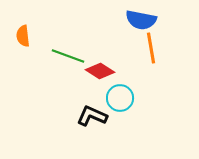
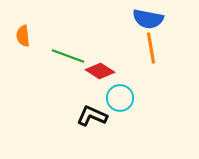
blue semicircle: moved 7 px right, 1 px up
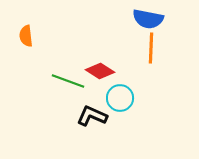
orange semicircle: moved 3 px right
orange line: rotated 12 degrees clockwise
green line: moved 25 px down
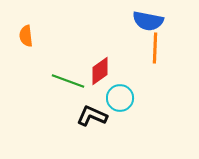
blue semicircle: moved 2 px down
orange line: moved 4 px right
red diamond: rotated 68 degrees counterclockwise
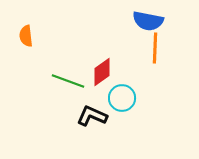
red diamond: moved 2 px right, 1 px down
cyan circle: moved 2 px right
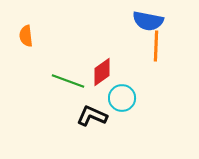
orange line: moved 1 px right, 2 px up
